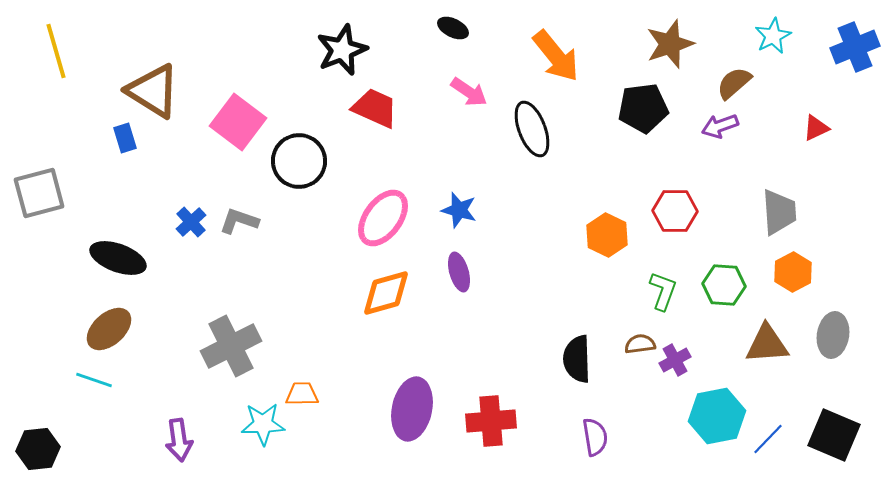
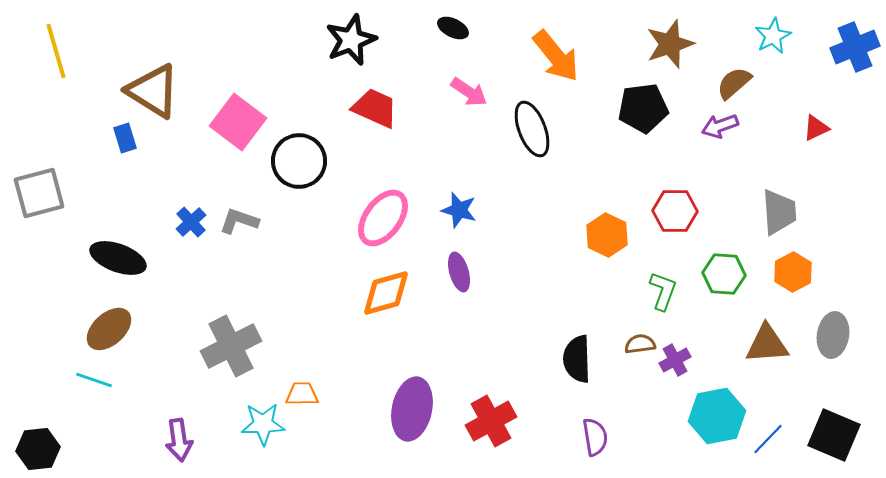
black star at (342, 50): moved 9 px right, 10 px up
green hexagon at (724, 285): moved 11 px up
red cross at (491, 421): rotated 24 degrees counterclockwise
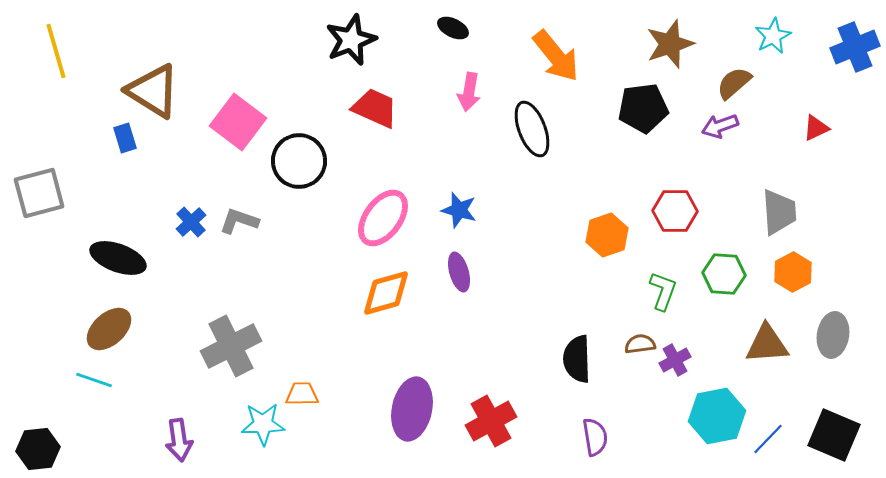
pink arrow at (469, 92): rotated 66 degrees clockwise
orange hexagon at (607, 235): rotated 15 degrees clockwise
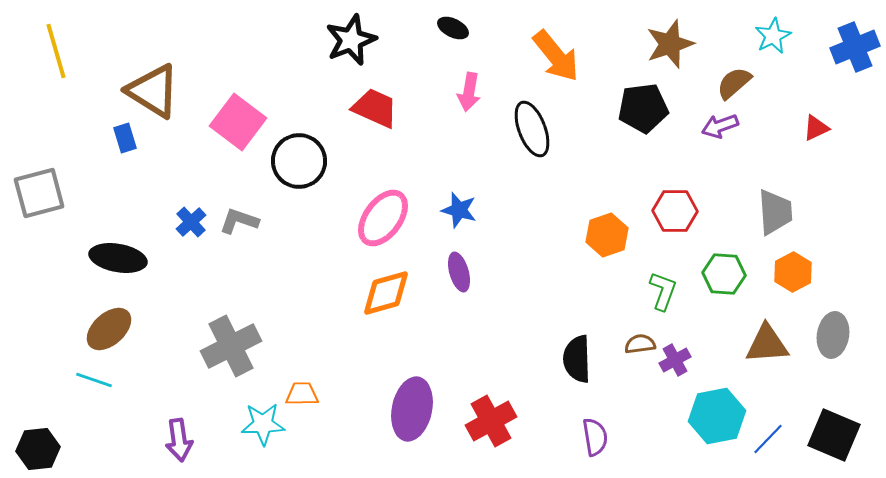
gray trapezoid at (779, 212): moved 4 px left
black ellipse at (118, 258): rotated 10 degrees counterclockwise
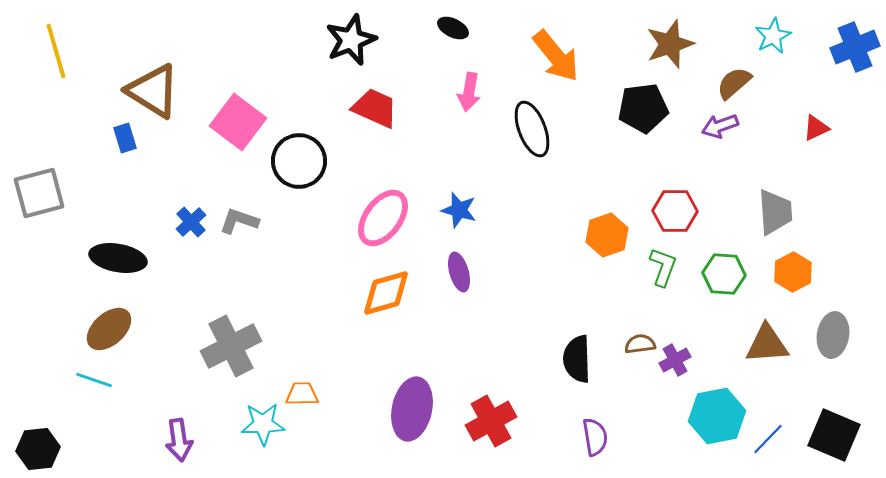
green L-shape at (663, 291): moved 24 px up
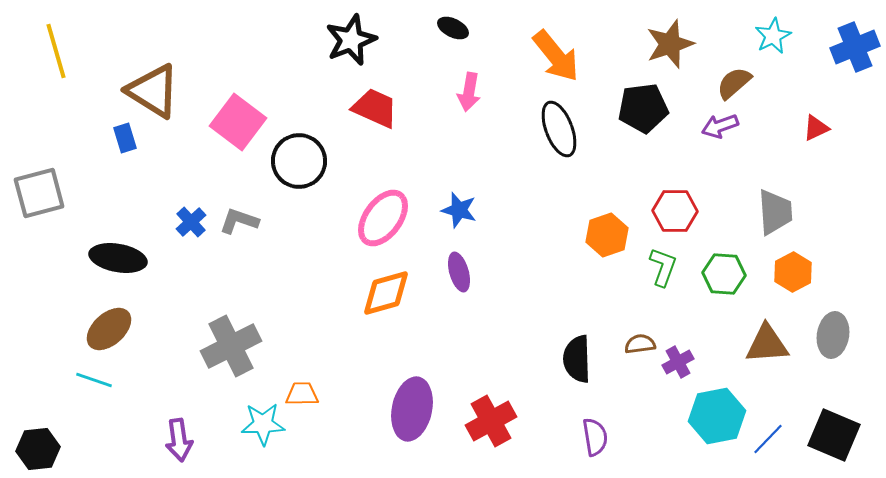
black ellipse at (532, 129): moved 27 px right
purple cross at (675, 360): moved 3 px right, 2 px down
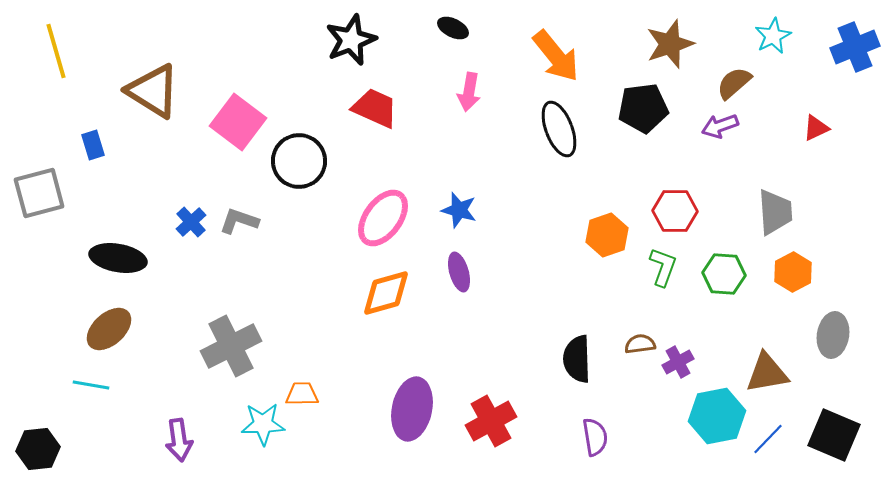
blue rectangle at (125, 138): moved 32 px left, 7 px down
brown triangle at (767, 344): moved 29 px down; rotated 6 degrees counterclockwise
cyan line at (94, 380): moved 3 px left, 5 px down; rotated 9 degrees counterclockwise
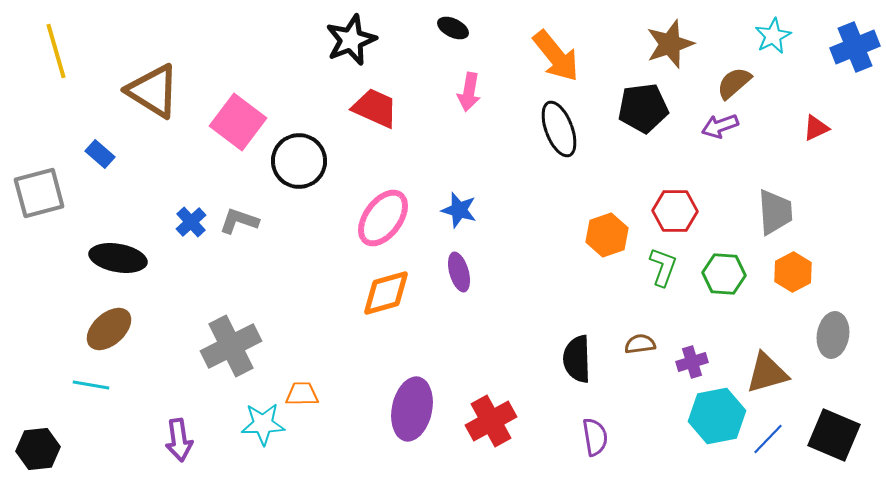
blue rectangle at (93, 145): moved 7 px right, 9 px down; rotated 32 degrees counterclockwise
purple cross at (678, 362): moved 14 px right; rotated 12 degrees clockwise
brown triangle at (767, 373): rotated 6 degrees counterclockwise
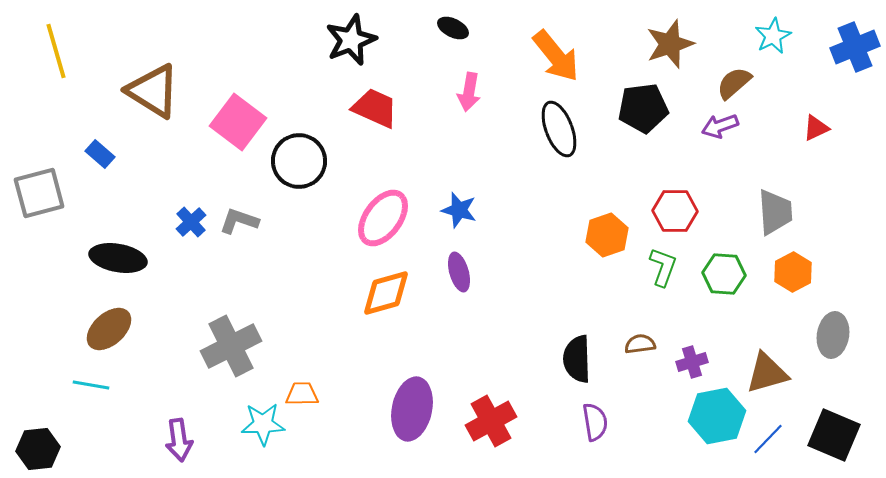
purple semicircle at (595, 437): moved 15 px up
